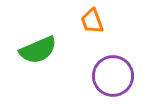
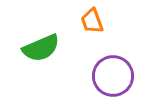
green semicircle: moved 3 px right, 2 px up
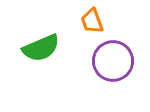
purple circle: moved 15 px up
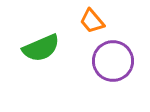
orange trapezoid: rotated 20 degrees counterclockwise
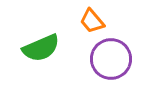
purple circle: moved 2 px left, 2 px up
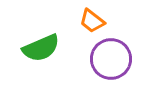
orange trapezoid: rotated 12 degrees counterclockwise
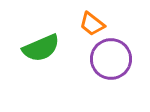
orange trapezoid: moved 3 px down
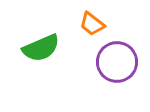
purple circle: moved 6 px right, 3 px down
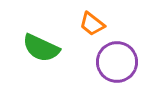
green semicircle: rotated 48 degrees clockwise
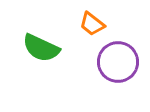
purple circle: moved 1 px right
